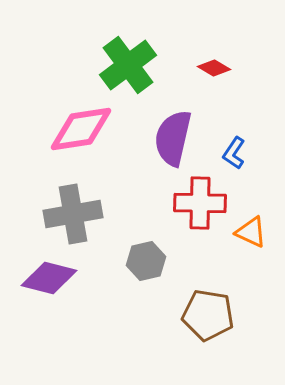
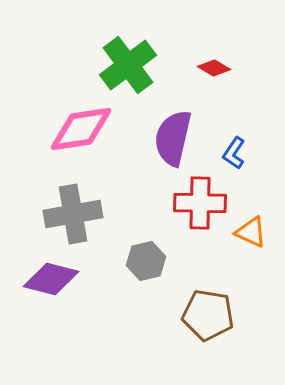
purple diamond: moved 2 px right, 1 px down
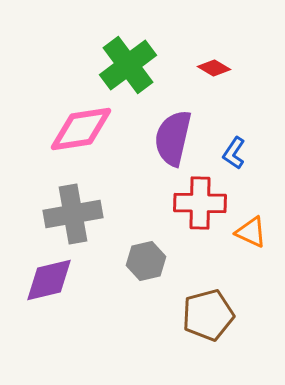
purple diamond: moved 2 px left, 1 px down; rotated 28 degrees counterclockwise
brown pentagon: rotated 24 degrees counterclockwise
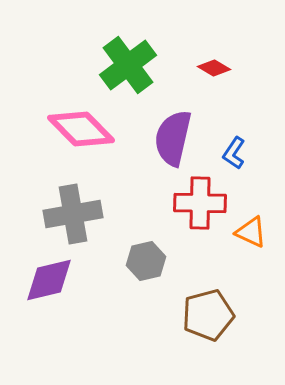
pink diamond: rotated 54 degrees clockwise
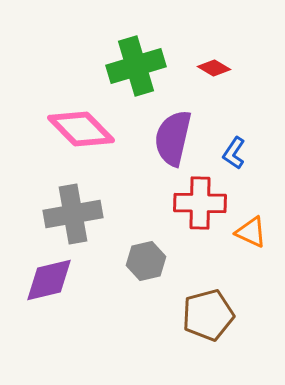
green cross: moved 8 px right, 1 px down; rotated 20 degrees clockwise
